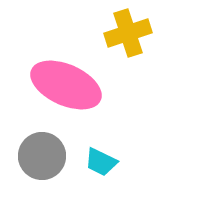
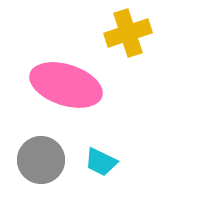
pink ellipse: rotated 6 degrees counterclockwise
gray circle: moved 1 px left, 4 px down
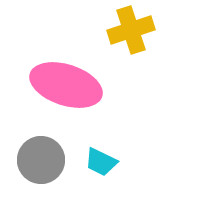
yellow cross: moved 3 px right, 3 px up
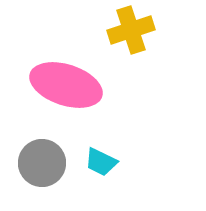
gray circle: moved 1 px right, 3 px down
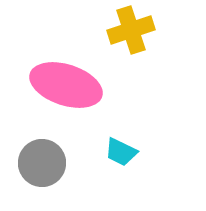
cyan trapezoid: moved 20 px right, 10 px up
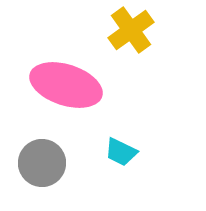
yellow cross: rotated 18 degrees counterclockwise
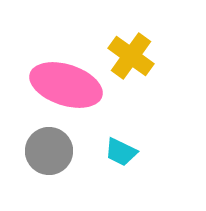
yellow cross: moved 26 px down; rotated 18 degrees counterclockwise
gray circle: moved 7 px right, 12 px up
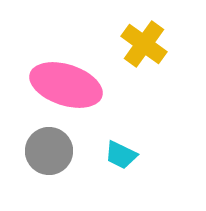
yellow cross: moved 13 px right, 12 px up
cyan trapezoid: moved 3 px down
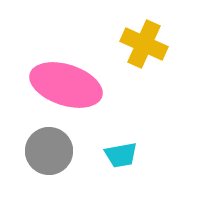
yellow cross: rotated 12 degrees counterclockwise
cyan trapezoid: rotated 36 degrees counterclockwise
